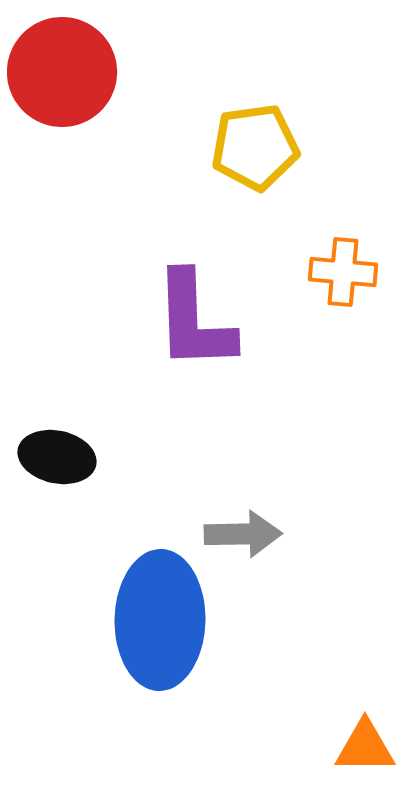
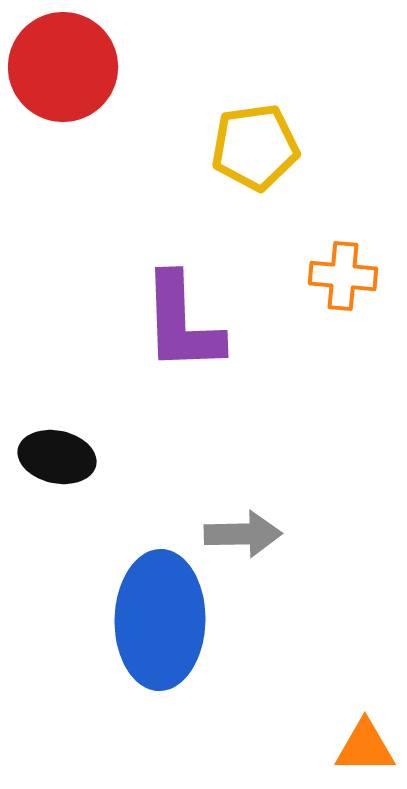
red circle: moved 1 px right, 5 px up
orange cross: moved 4 px down
purple L-shape: moved 12 px left, 2 px down
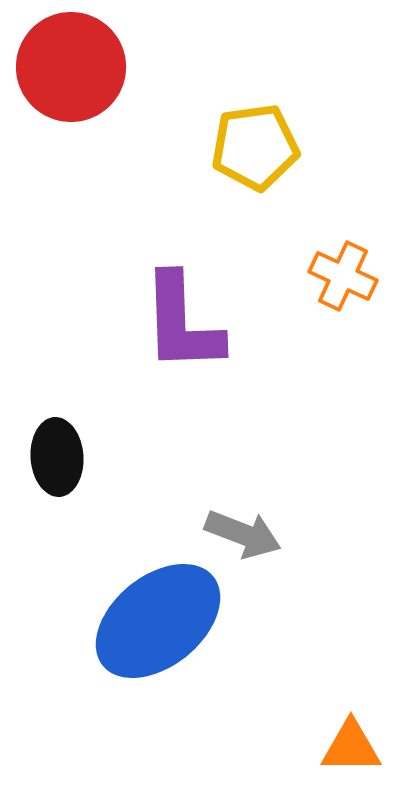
red circle: moved 8 px right
orange cross: rotated 20 degrees clockwise
black ellipse: rotated 74 degrees clockwise
gray arrow: rotated 22 degrees clockwise
blue ellipse: moved 2 px left, 1 px down; rotated 50 degrees clockwise
orange triangle: moved 14 px left
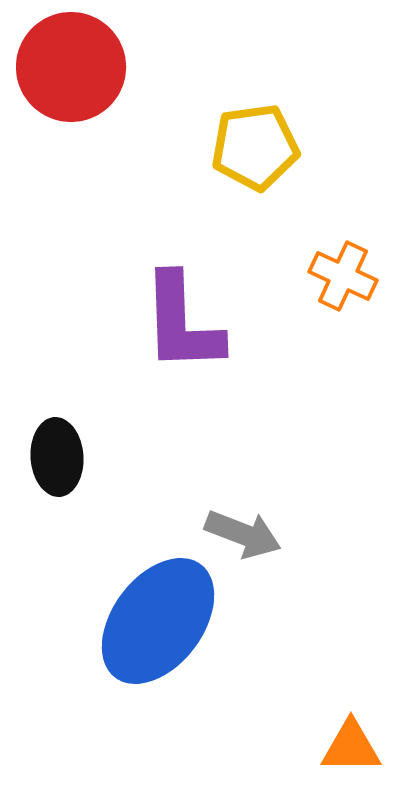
blue ellipse: rotated 14 degrees counterclockwise
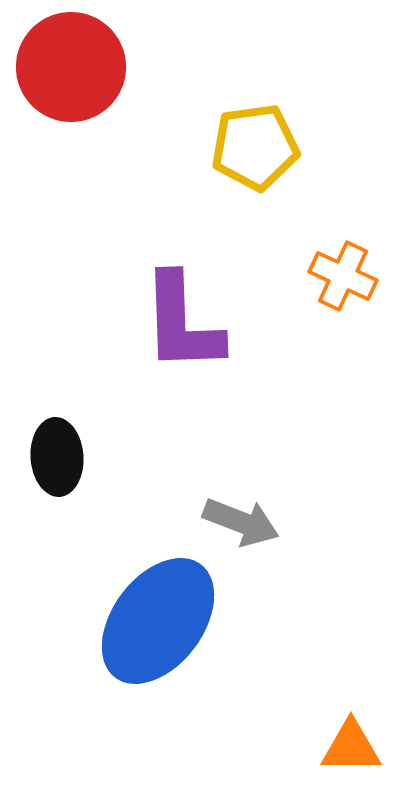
gray arrow: moved 2 px left, 12 px up
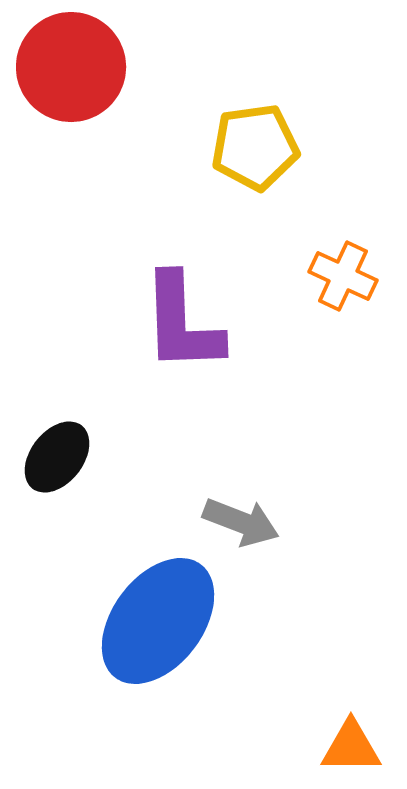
black ellipse: rotated 42 degrees clockwise
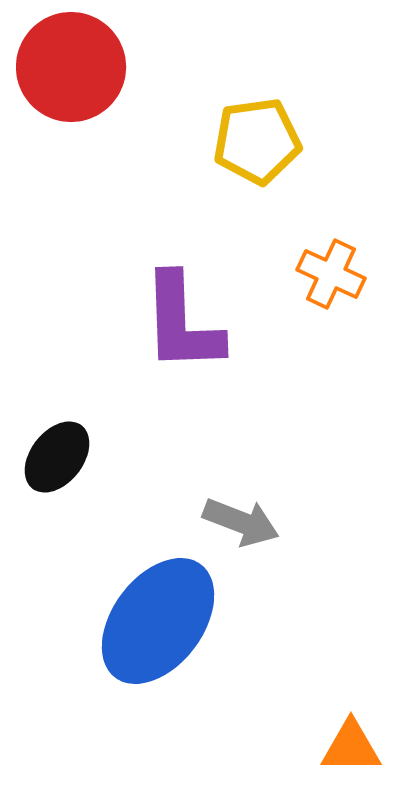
yellow pentagon: moved 2 px right, 6 px up
orange cross: moved 12 px left, 2 px up
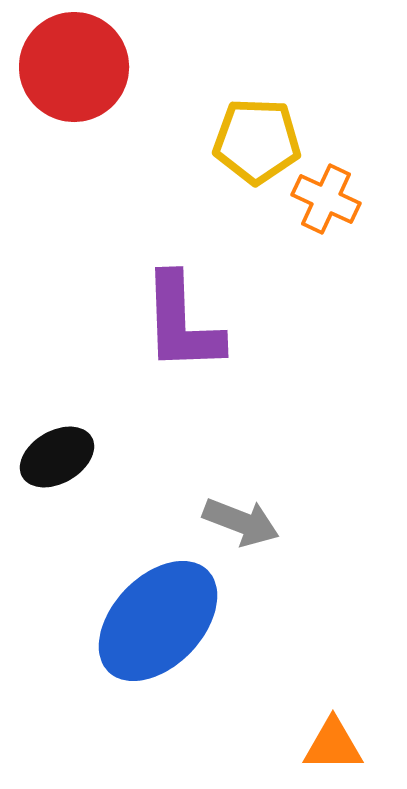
red circle: moved 3 px right
yellow pentagon: rotated 10 degrees clockwise
orange cross: moved 5 px left, 75 px up
black ellipse: rotated 22 degrees clockwise
blue ellipse: rotated 7 degrees clockwise
orange triangle: moved 18 px left, 2 px up
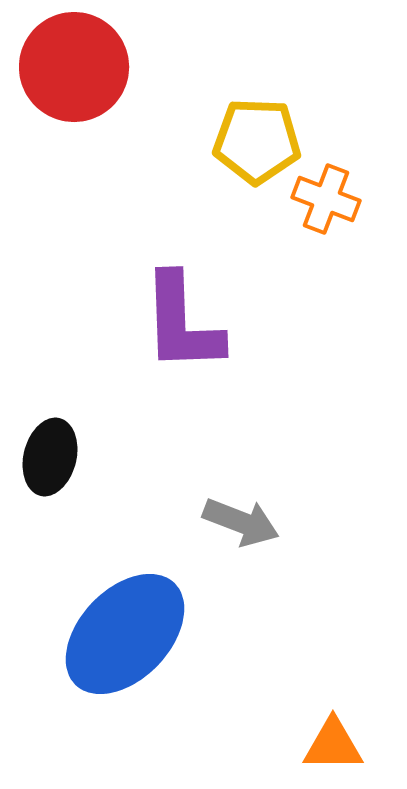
orange cross: rotated 4 degrees counterclockwise
black ellipse: moved 7 px left; rotated 46 degrees counterclockwise
blue ellipse: moved 33 px left, 13 px down
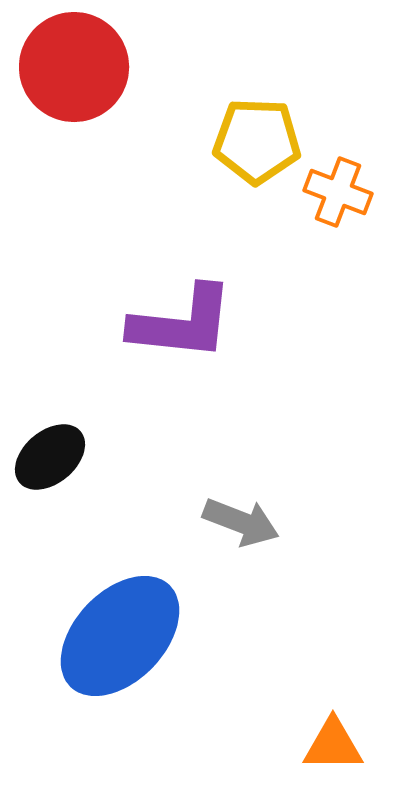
orange cross: moved 12 px right, 7 px up
purple L-shape: rotated 82 degrees counterclockwise
black ellipse: rotated 36 degrees clockwise
blue ellipse: moved 5 px left, 2 px down
